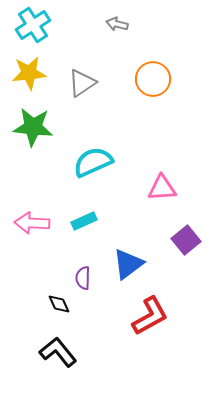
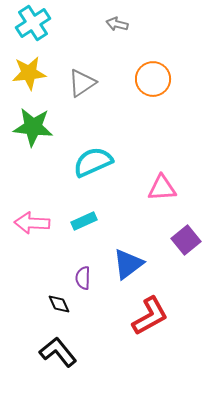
cyan cross: moved 2 px up
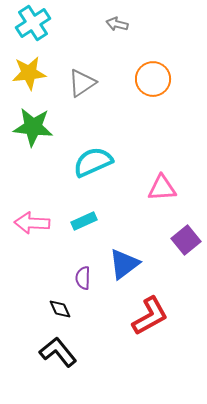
blue triangle: moved 4 px left
black diamond: moved 1 px right, 5 px down
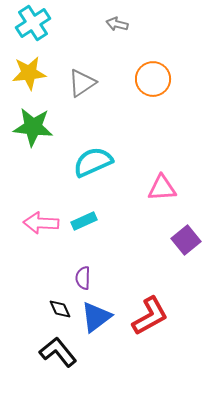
pink arrow: moved 9 px right
blue triangle: moved 28 px left, 53 px down
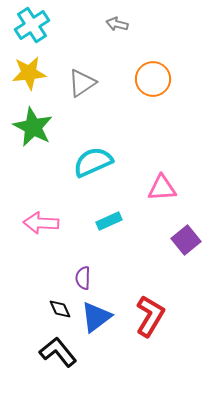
cyan cross: moved 1 px left, 2 px down
green star: rotated 21 degrees clockwise
cyan rectangle: moved 25 px right
red L-shape: rotated 30 degrees counterclockwise
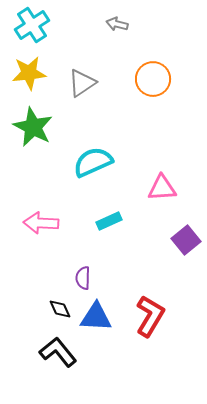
blue triangle: rotated 40 degrees clockwise
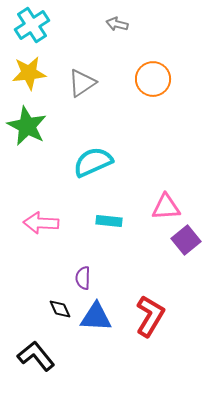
green star: moved 6 px left, 1 px up
pink triangle: moved 4 px right, 19 px down
cyan rectangle: rotated 30 degrees clockwise
black L-shape: moved 22 px left, 4 px down
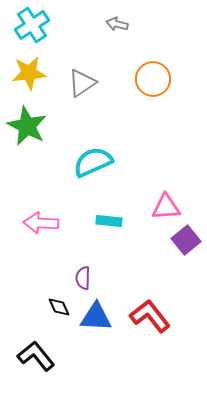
black diamond: moved 1 px left, 2 px up
red L-shape: rotated 69 degrees counterclockwise
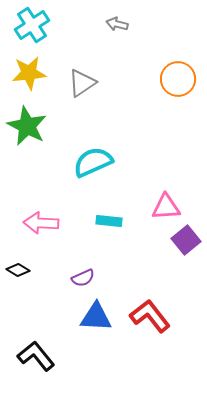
orange circle: moved 25 px right
purple semicircle: rotated 115 degrees counterclockwise
black diamond: moved 41 px left, 37 px up; rotated 35 degrees counterclockwise
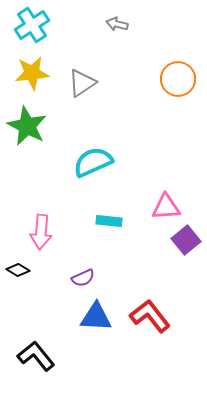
yellow star: moved 3 px right
pink arrow: moved 9 px down; rotated 88 degrees counterclockwise
